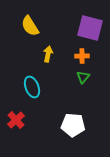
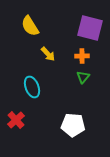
yellow arrow: rotated 126 degrees clockwise
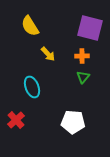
white pentagon: moved 3 px up
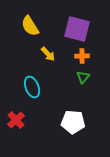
purple square: moved 13 px left, 1 px down
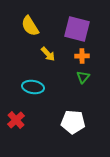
cyan ellipse: moved 1 px right; rotated 60 degrees counterclockwise
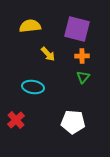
yellow semicircle: rotated 115 degrees clockwise
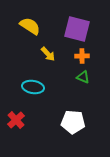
yellow semicircle: rotated 40 degrees clockwise
green triangle: rotated 48 degrees counterclockwise
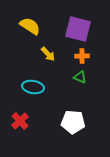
purple square: moved 1 px right
green triangle: moved 3 px left
red cross: moved 4 px right, 1 px down
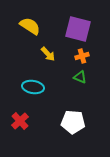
orange cross: rotated 16 degrees counterclockwise
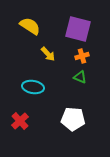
white pentagon: moved 3 px up
